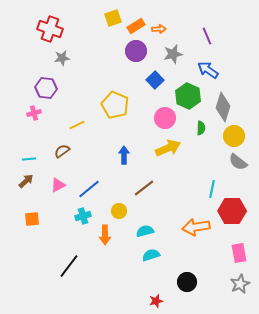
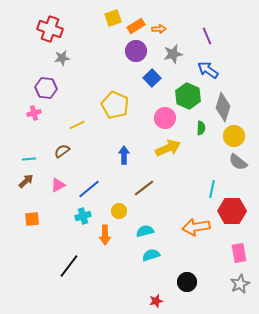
blue square at (155, 80): moved 3 px left, 2 px up
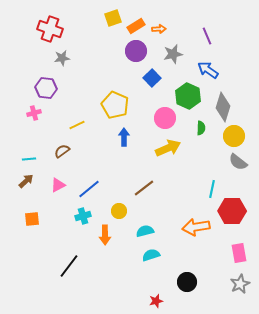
blue arrow at (124, 155): moved 18 px up
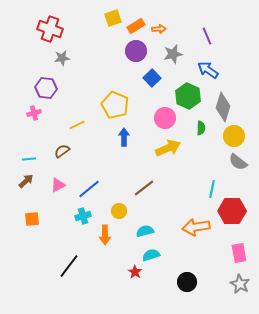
gray star at (240, 284): rotated 18 degrees counterclockwise
red star at (156, 301): moved 21 px left, 29 px up; rotated 24 degrees counterclockwise
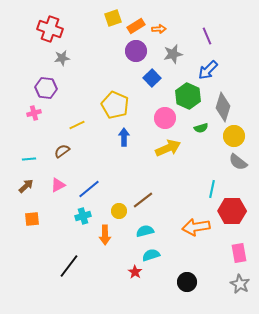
blue arrow at (208, 70): rotated 80 degrees counterclockwise
green semicircle at (201, 128): rotated 72 degrees clockwise
brown arrow at (26, 181): moved 5 px down
brown line at (144, 188): moved 1 px left, 12 px down
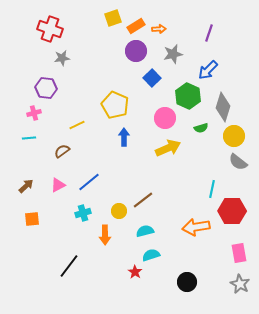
purple line at (207, 36): moved 2 px right, 3 px up; rotated 42 degrees clockwise
cyan line at (29, 159): moved 21 px up
blue line at (89, 189): moved 7 px up
cyan cross at (83, 216): moved 3 px up
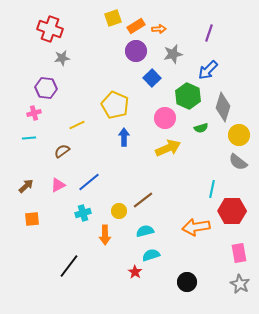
yellow circle at (234, 136): moved 5 px right, 1 px up
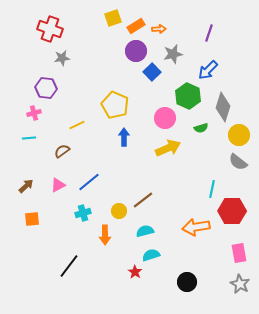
blue square at (152, 78): moved 6 px up
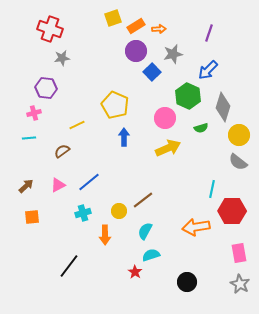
orange square at (32, 219): moved 2 px up
cyan semicircle at (145, 231): rotated 48 degrees counterclockwise
